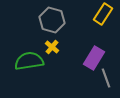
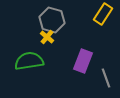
yellow cross: moved 5 px left, 10 px up
purple rectangle: moved 11 px left, 3 px down; rotated 10 degrees counterclockwise
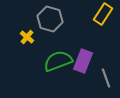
gray hexagon: moved 2 px left, 1 px up
yellow cross: moved 20 px left
green semicircle: moved 29 px right; rotated 12 degrees counterclockwise
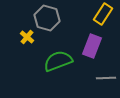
gray hexagon: moved 3 px left, 1 px up
purple rectangle: moved 9 px right, 15 px up
gray line: rotated 72 degrees counterclockwise
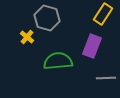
green semicircle: rotated 16 degrees clockwise
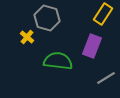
green semicircle: rotated 12 degrees clockwise
gray line: rotated 30 degrees counterclockwise
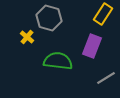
gray hexagon: moved 2 px right
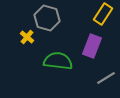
gray hexagon: moved 2 px left
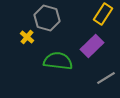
purple rectangle: rotated 25 degrees clockwise
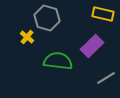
yellow rectangle: rotated 70 degrees clockwise
